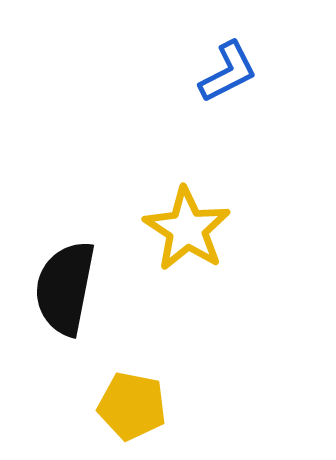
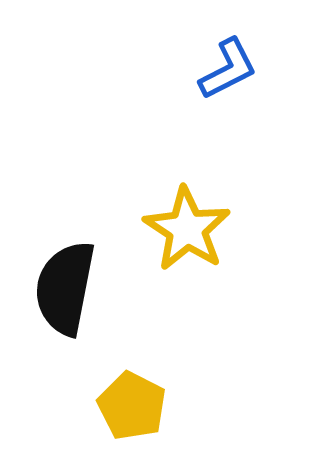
blue L-shape: moved 3 px up
yellow pentagon: rotated 16 degrees clockwise
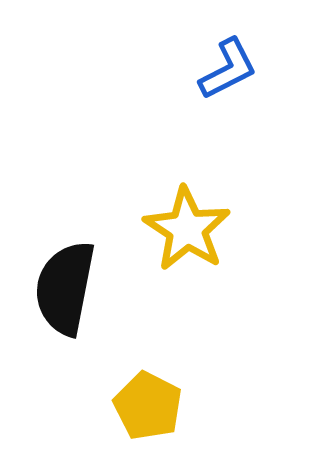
yellow pentagon: moved 16 px right
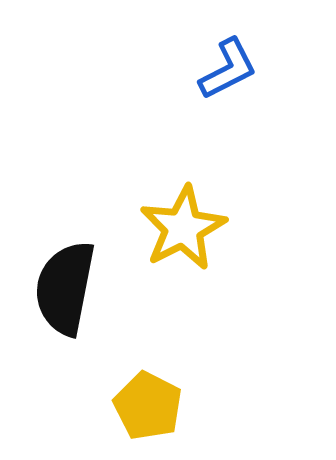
yellow star: moved 4 px left, 1 px up; rotated 12 degrees clockwise
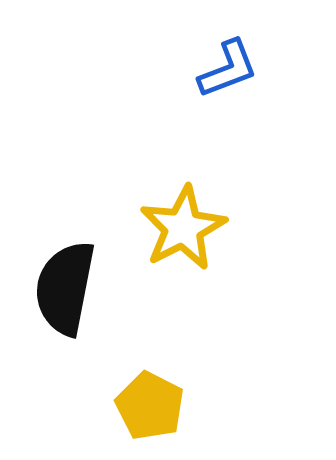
blue L-shape: rotated 6 degrees clockwise
yellow pentagon: moved 2 px right
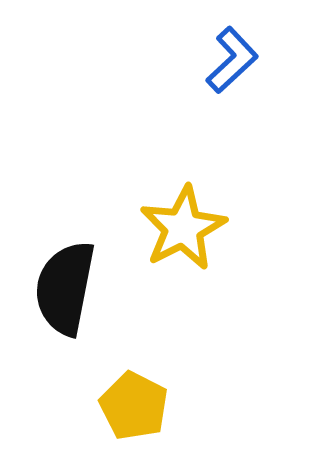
blue L-shape: moved 4 px right, 9 px up; rotated 22 degrees counterclockwise
yellow pentagon: moved 16 px left
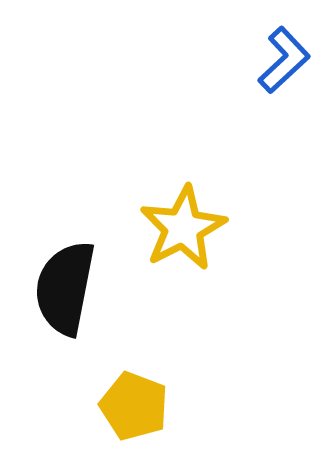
blue L-shape: moved 52 px right
yellow pentagon: rotated 6 degrees counterclockwise
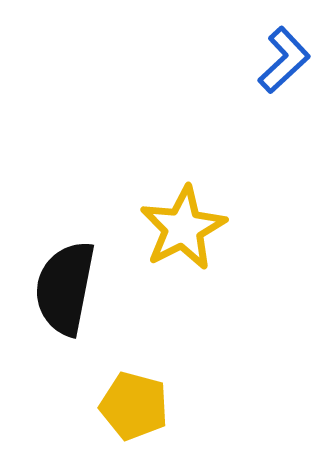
yellow pentagon: rotated 6 degrees counterclockwise
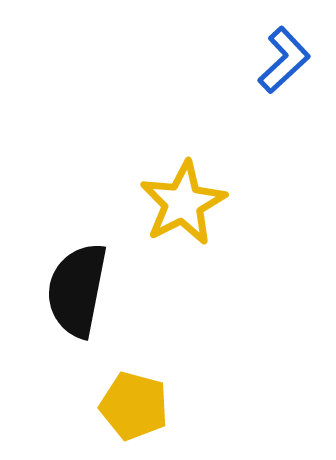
yellow star: moved 25 px up
black semicircle: moved 12 px right, 2 px down
